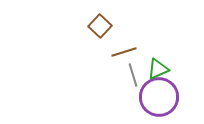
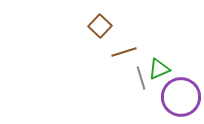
green triangle: moved 1 px right
gray line: moved 8 px right, 3 px down
purple circle: moved 22 px right
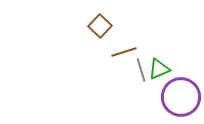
gray line: moved 8 px up
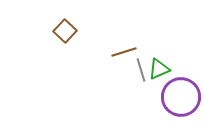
brown square: moved 35 px left, 5 px down
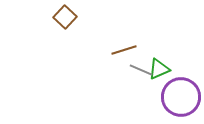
brown square: moved 14 px up
brown line: moved 2 px up
gray line: rotated 50 degrees counterclockwise
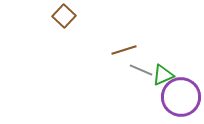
brown square: moved 1 px left, 1 px up
green triangle: moved 4 px right, 6 px down
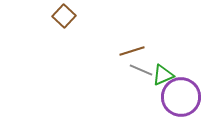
brown line: moved 8 px right, 1 px down
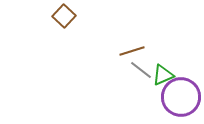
gray line: rotated 15 degrees clockwise
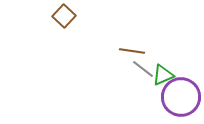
brown line: rotated 25 degrees clockwise
gray line: moved 2 px right, 1 px up
